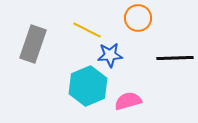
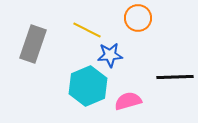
black line: moved 19 px down
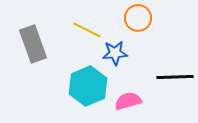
gray rectangle: rotated 39 degrees counterclockwise
blue star: moved 5 px right, 2 px up
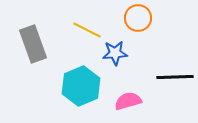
cyan hexagon: moved 7 px left
